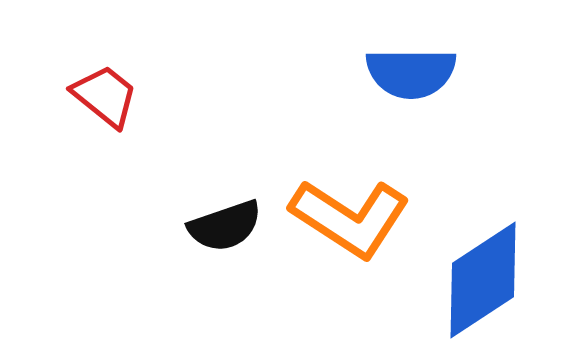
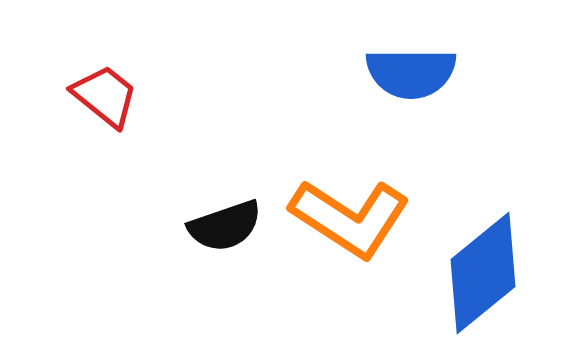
blue diamond: moved 7 px up; rotated 6 degrees counterclockwise
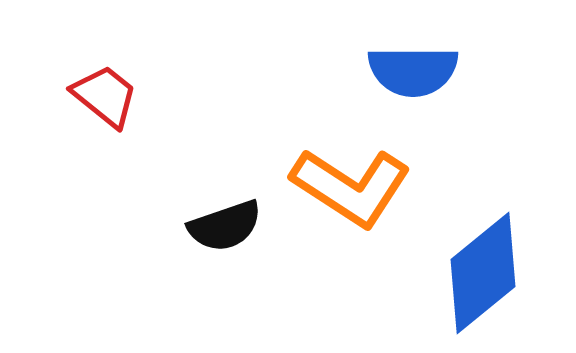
blue semicircle: moved 2 px right, 2 px up
orange L-shape: moved 1 px right, 31 px up
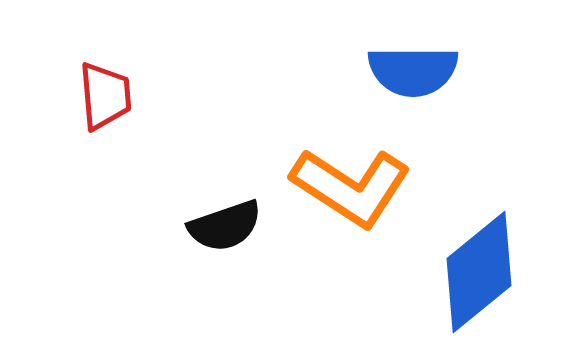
red trapezoid: rotated 46 degrees clockwise
blue diamond: moved 4 px left, 1 px up
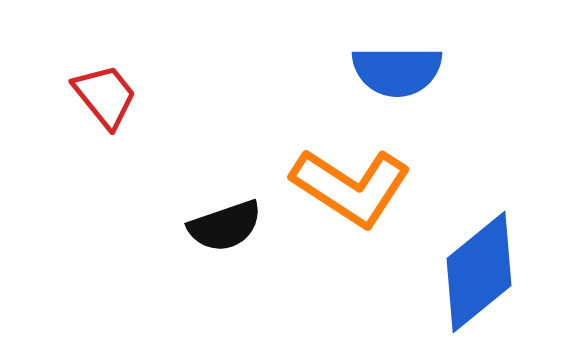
blue semicircle: moved 16 px left
red trapezoid: rotated 34 degrees counterclockwise
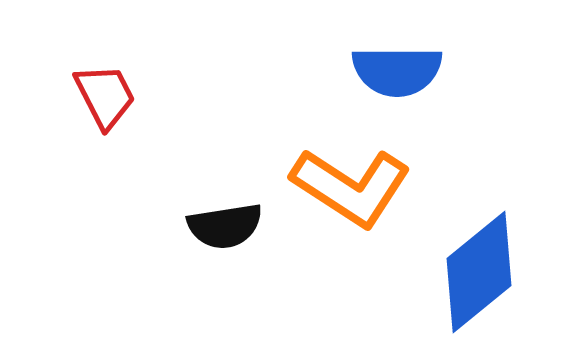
red trapezoid: rotated 12 degrees clockwise
black semicircle: rotated 10 degrees clockwise
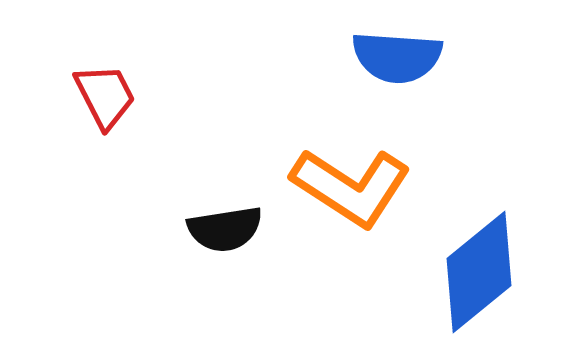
blue semicircle: moved 14 px up; rotated 4 degrees clockwise
black semicircle: moved 3 px down
